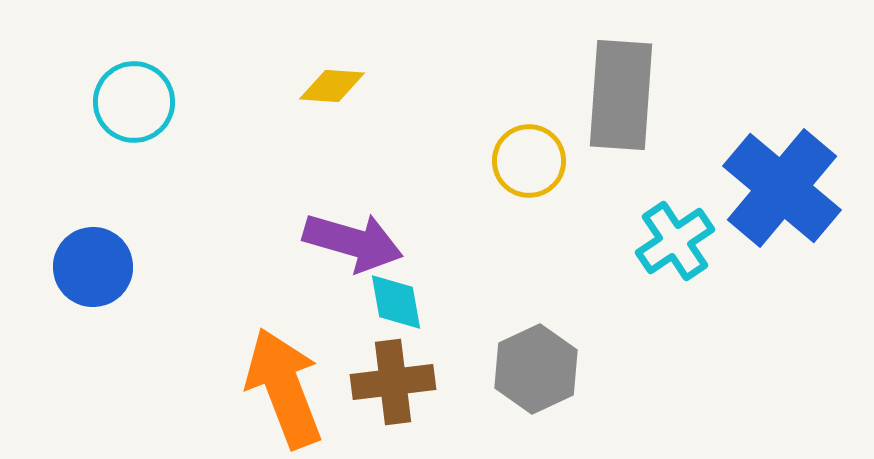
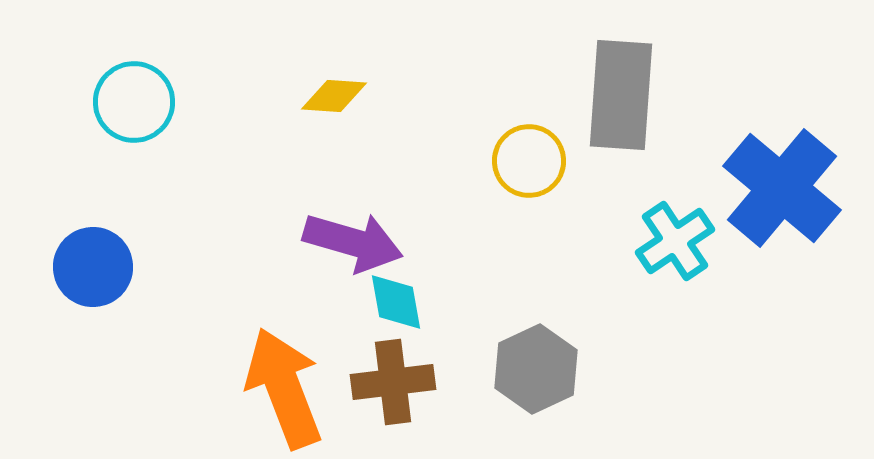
yellow diamond: moved 2 px right, 10 px down
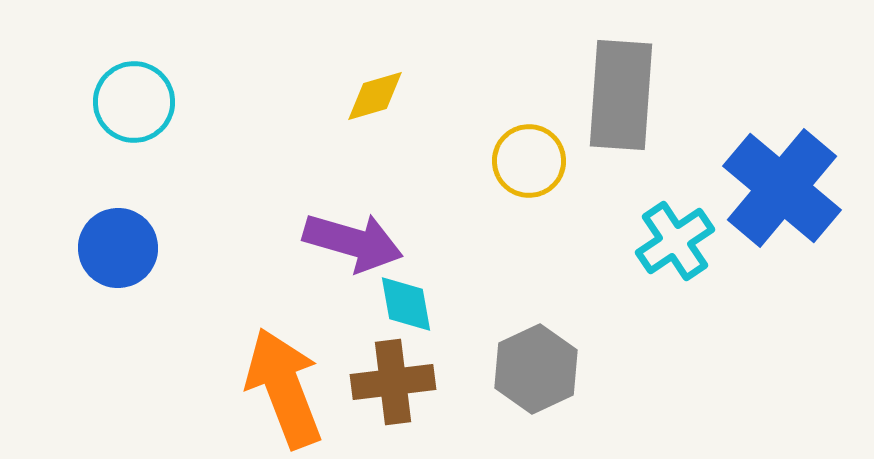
yellow diamond: moved 41 px right; rotated 20 degrees counterclockwise
blue circle: moved 25 px right, 19 px up
cyan diamond: moved 10 px right, 2 px down
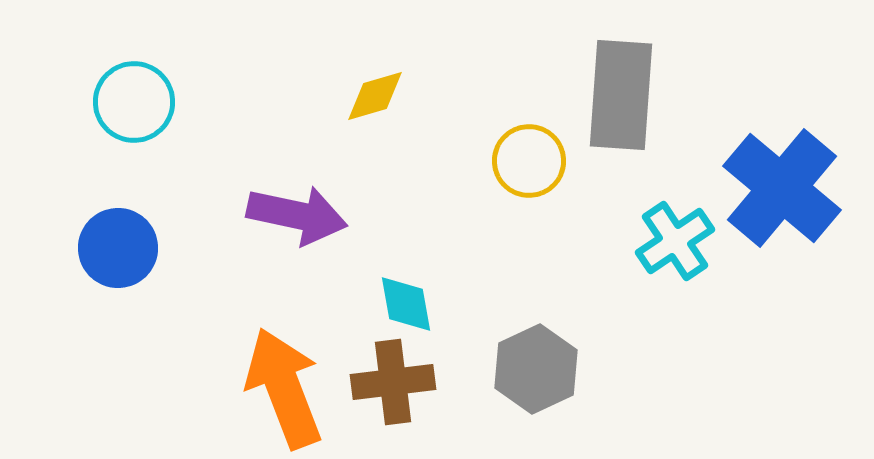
purple arrow: moved 56 px left, 27 px up; rotated 4 degrees counterclockwise
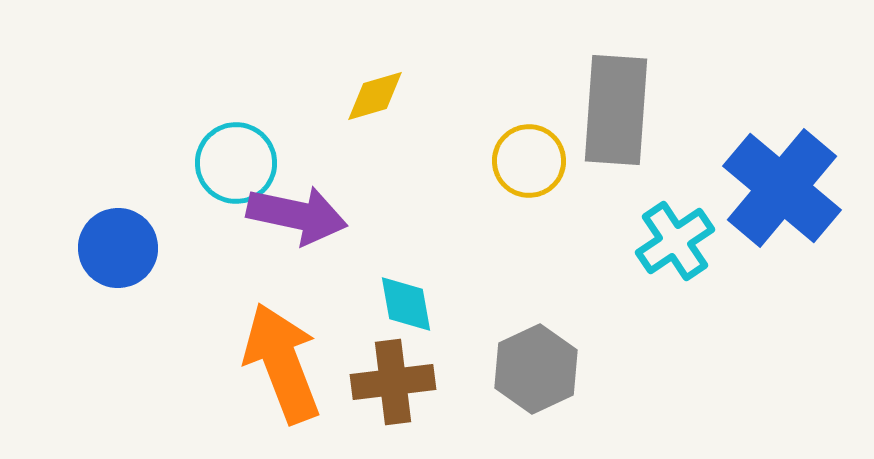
gray rectangle: moved 5 px left, 15 px down
cyan circle: moved 102 px right, 61 px down
orange arrow: moved 2 px left, 25 px up
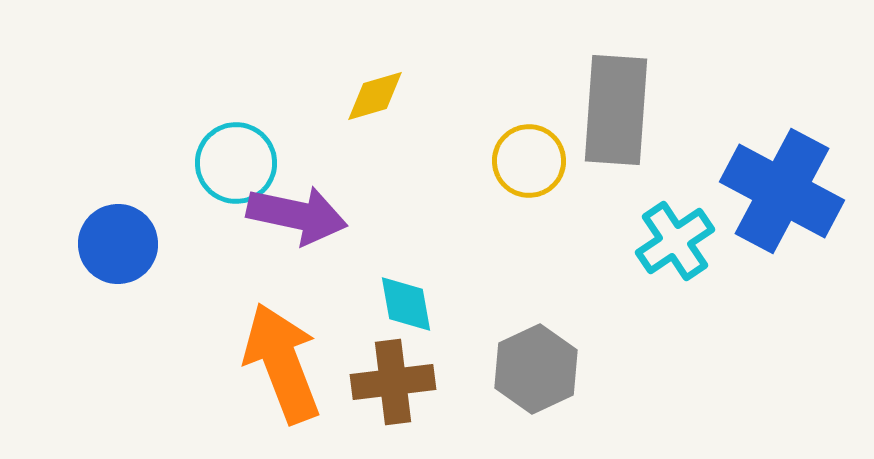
blue cross: moved 3 px down; rotated 12 degrees counterclockwise
blue circle: moved 4 px up
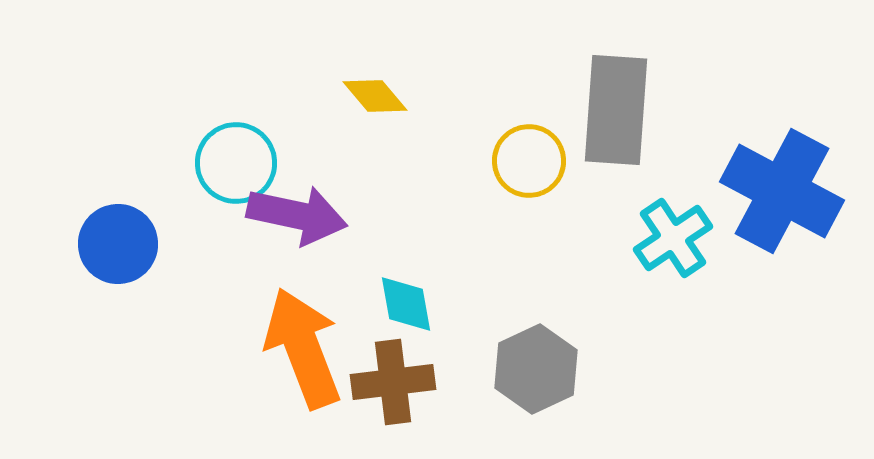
yellow diamond: rotated 66 degrees clockwise
cyan cross: moved 2 px left, 3 px up
orange arrow: moved 21 px right, 15 px up
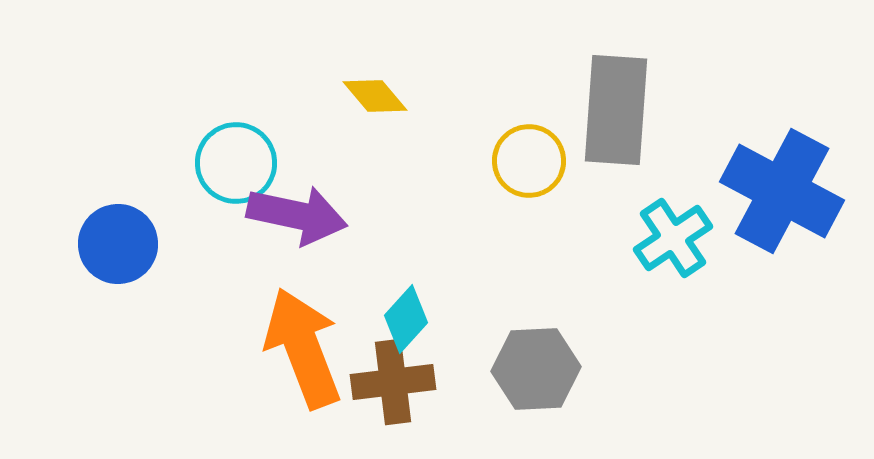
cyan diamond: moved 15 px down; rotated 52 degrees clockwise
gray hexagon: rotated 22 degrees clockwise
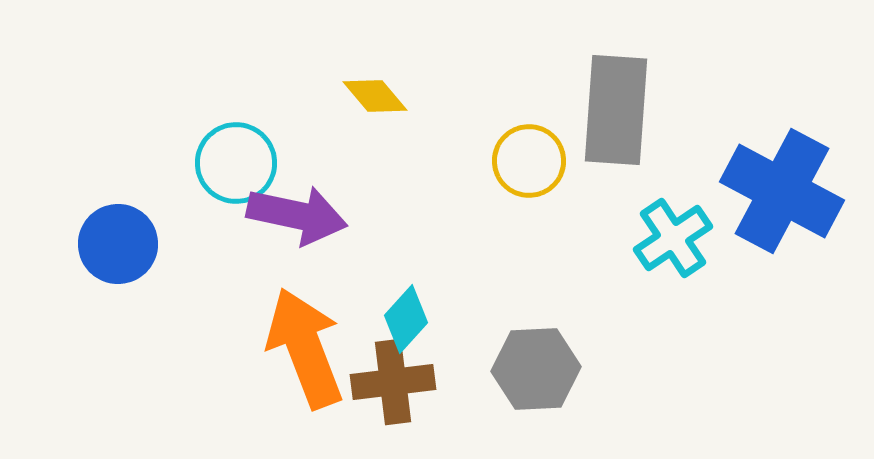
orange arrow: moved 2 px right
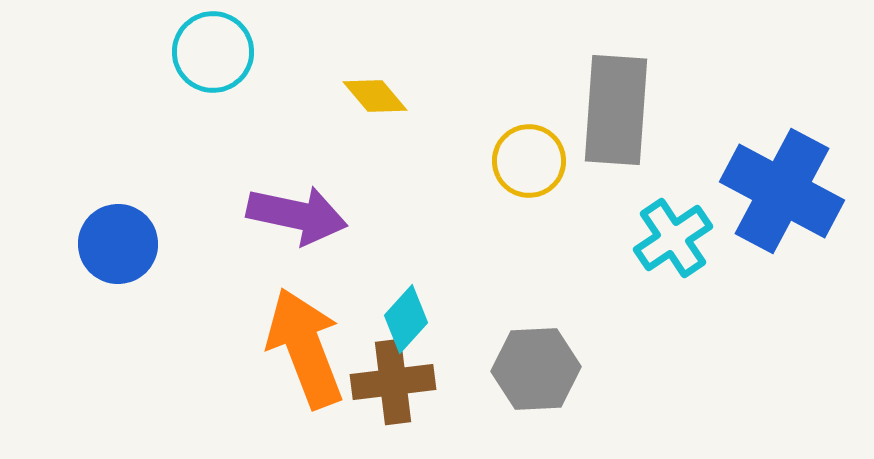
cyan circle: moved 23 px left, 111 px up
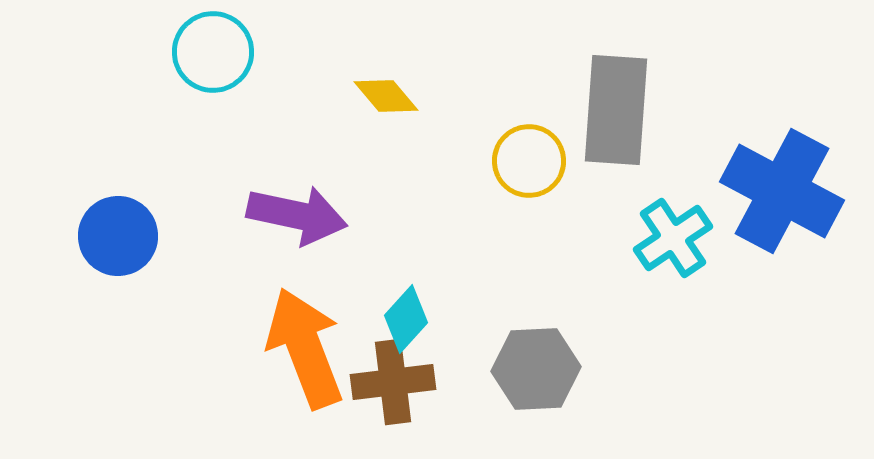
yellow diamond: moved 11 px right
blue circle: moved 8 px up
